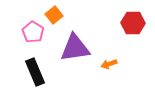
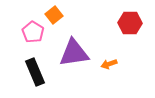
red hexagon: moved 3 px left
purple triangle: moved 1 px left, 5 px down
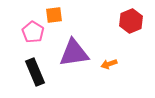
orange square: rotated 30 degrees clockwise
red hexagon: moved 1 px right, 2 px up; rotated 25 degrees counterclockwise
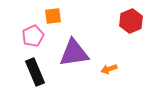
orange square: moved 1 px left, 1 px down
pink pentagon: moved 4 px down; rotated 15 degrees clockwise
orange arrow: moved 5 px down
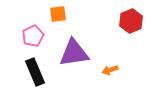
orange square: moved 5 px right, 2 px up
orange arrow: moved 1 px right, 1 px down
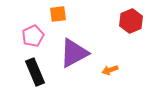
purple triangle: rotated 20 degrees counterclockwise
